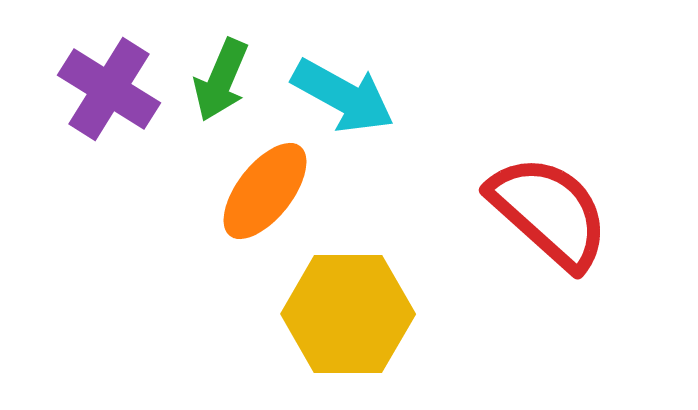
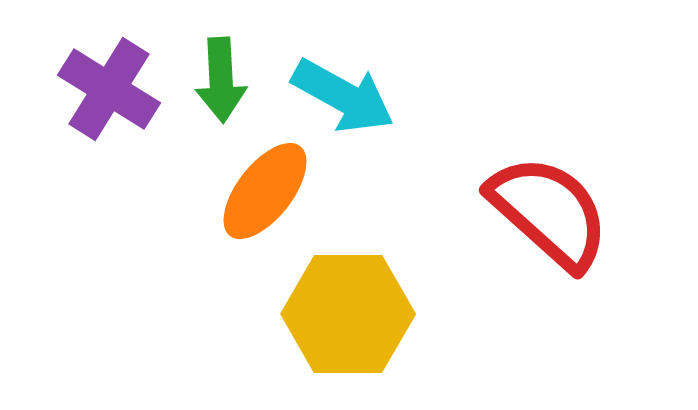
green arrow: rotated 26 degrees counterclockwise
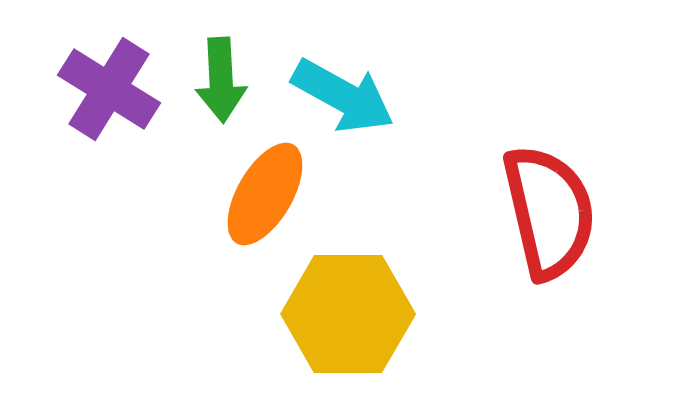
orange ellipse: moved 3 px down; rotated 8 degrees counterclockwise
red semicircle: rotated 35 degrees clockwise
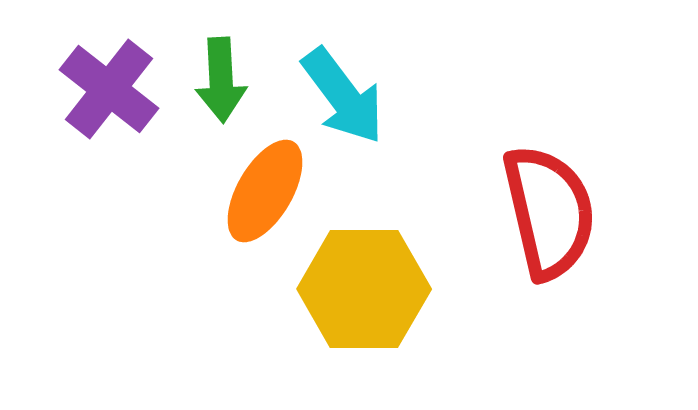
purple cross: rotated 6 degrees clockwise
cyan arrow: rotated 24 degrees clockwise
orange ellipse: moved 3 px up
yellow hexagon: moved 16 px right, 25 px up
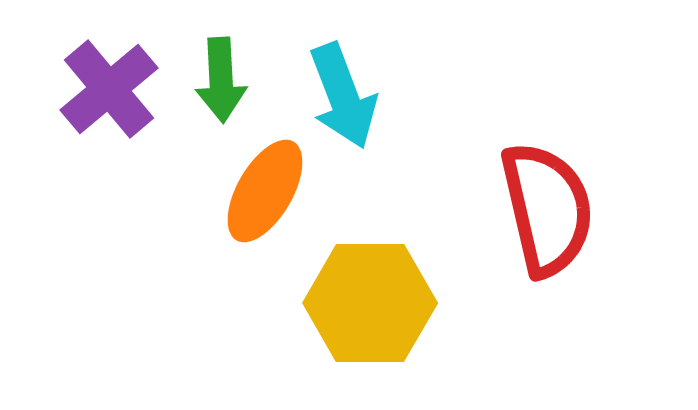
purple cross: rotated 12 degrees clockwise
cyan arrow: rotated 16 degrees clockwise
red semicircle: moved 2 px left, 3 px up
yellow hexagon: moved 6 px right, 14 px down
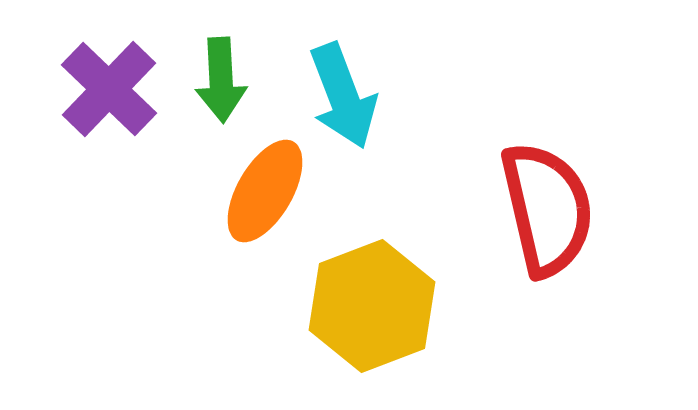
purple cross: rotated 6 degrees counterclockwise
yellow hexagon: moved 2 px right, 3 px down; rotated 21 degrees counterclockwise
